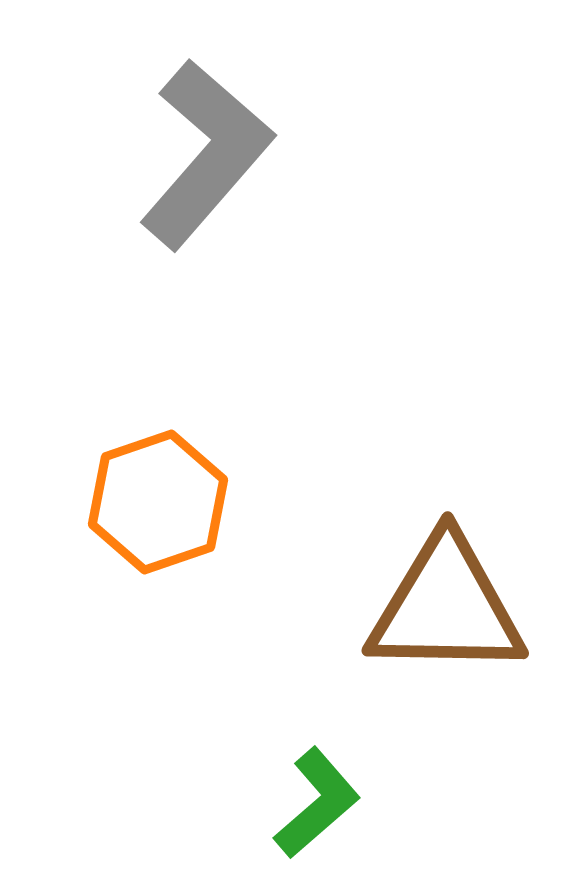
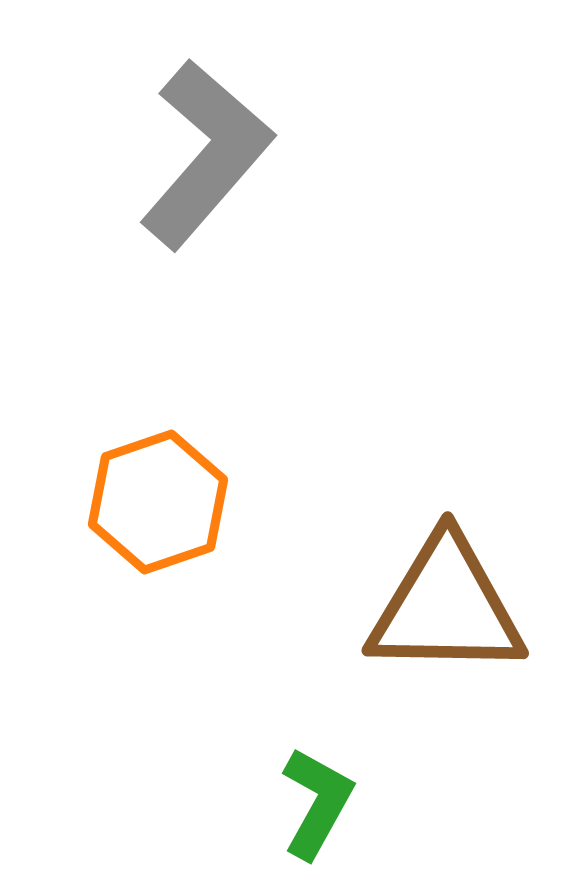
green L-shape: rotated 20 degrees counterclockwise
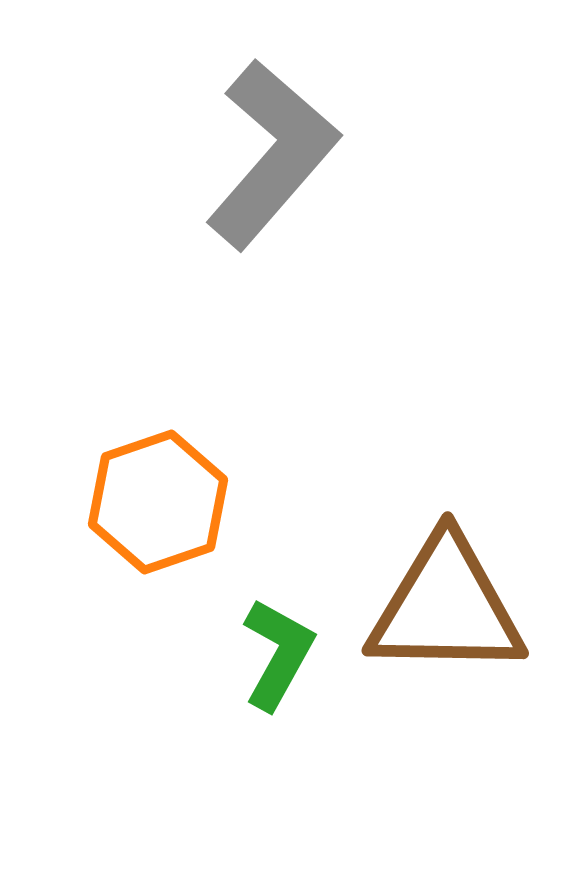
gray L-shape: moved 66 px right
green L-shape: moved 39 px left, 149 px up
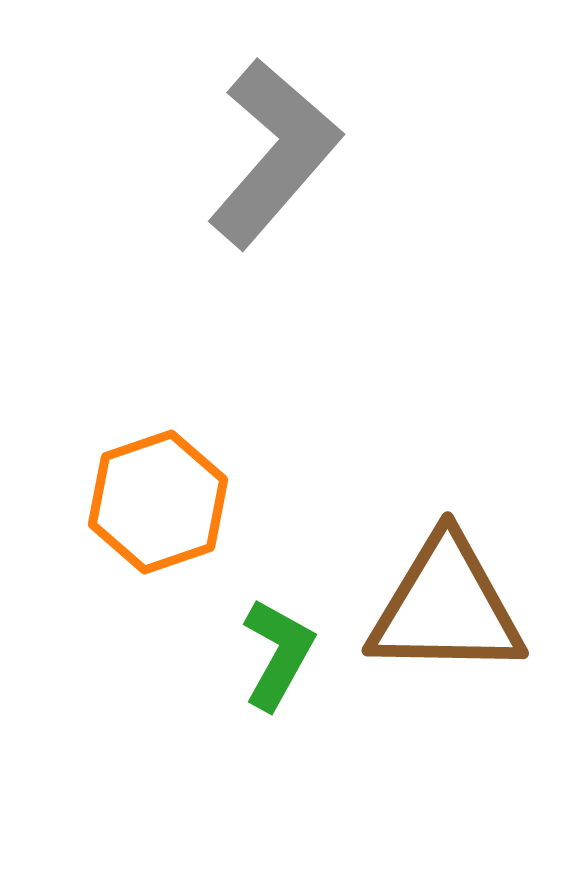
gray L-shape: moved 2 px right, 1 px up
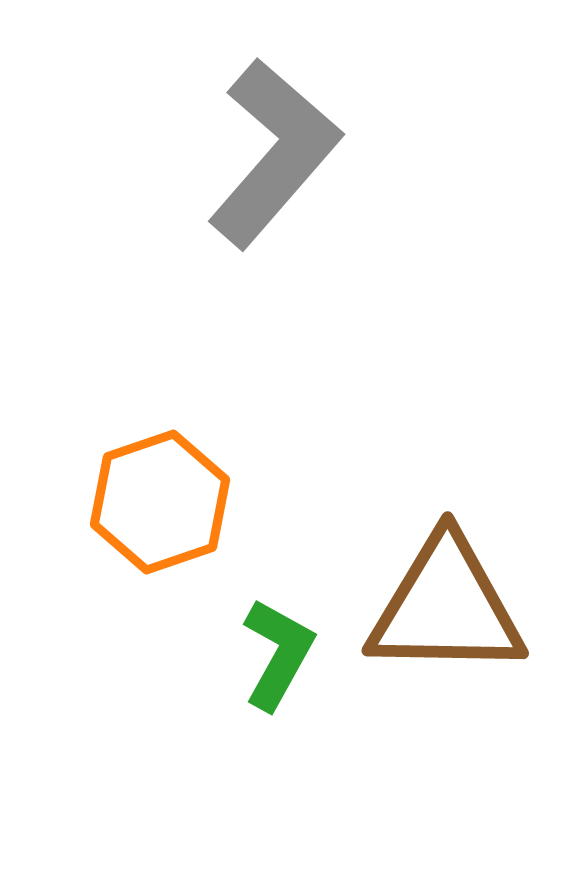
orange hexagon: moved 2 px right
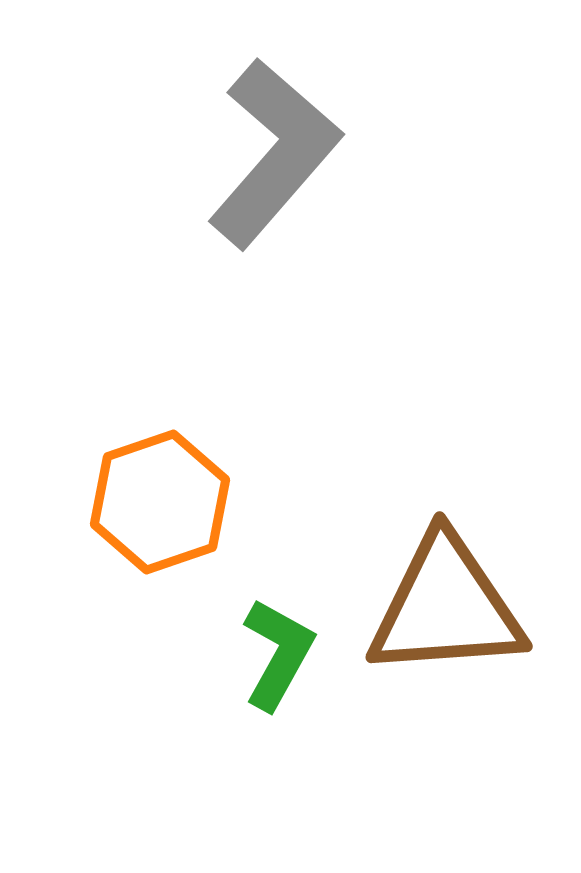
brown triangle: rotated 5 degrees counterclockwise
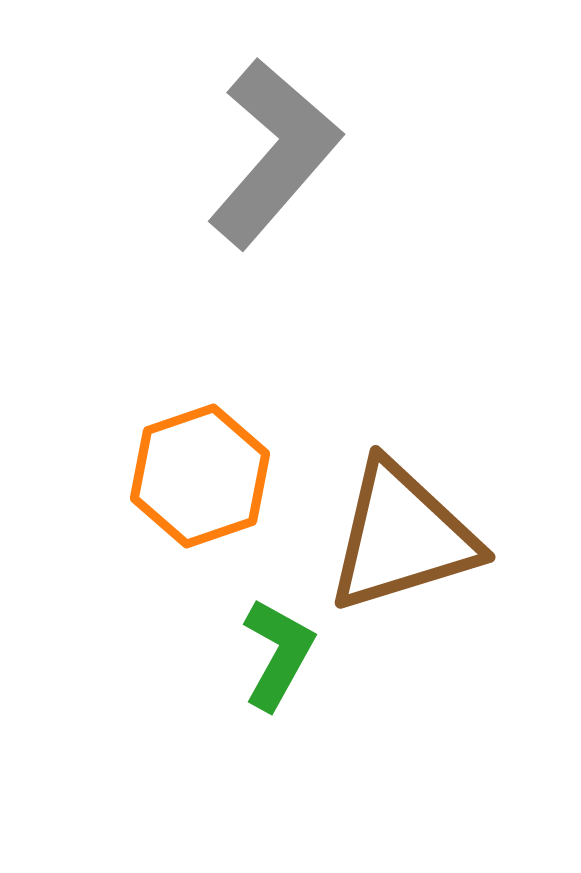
orange hexagon: moved 40 px right, 26 px up
brown triangle: moved 44 px left, 70 px up; rotated 13 degrees counterclockwise
